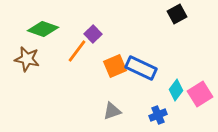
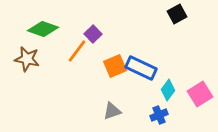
cyan diamond: moved 8 px left
blue cross: moved 1 px right
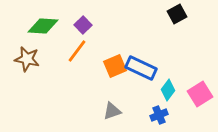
green diamond: moved 3 px up; rotated 16 degrees counterclockwise
purple square: moved 10 px left, 9 px up
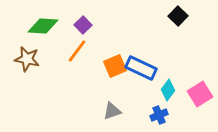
black square: moved 1 px right, 2 px down; rotated 18 degrees counterclockwise
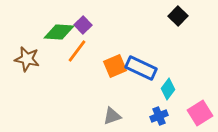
green diamond: moved 16 px right, 6 px down
cyan diamond: moved 1 px up
pink square: moved 19 px down
gray triangle: moved 5 px down
blue cross: moved 1 px down
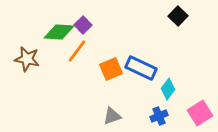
orange square: moved 4 px left, 3 px down
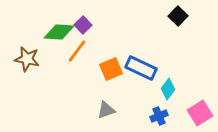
gray triangle: moved 6 px left, 6 px up
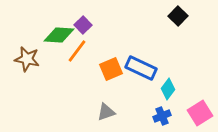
green diamond: moved 3 px down
gray triangle: moved 2 px down
blue cross: moved 3 px right
